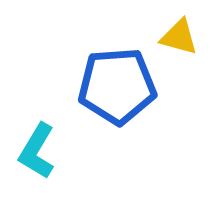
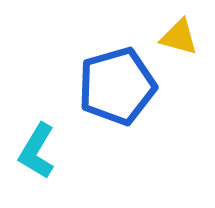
blue pentagon: rotated 12 degrees counterclockwise
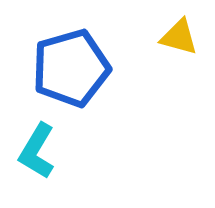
blue pentagon: moved 46 px left, 18 px up
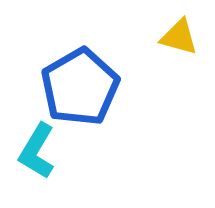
blue pentagon: moved 9 px right, 19 px down; rotated 14 degrees counterclockwise
